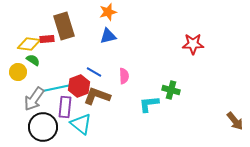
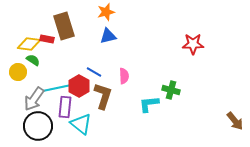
orange star: moved 2 px left
red rectangle: rotated 16 degrees clockwise
red hexagon: rotated 10 degrees counterclockwise
brown L-shape: moved 6 px right; rotated 88 degrees clockwise
black circle: moved 5 px left, 1 px up
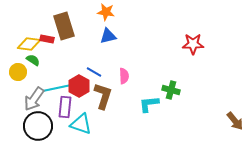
orange star: rotated 24 degrees clockwise
cyan triangle: rotated 20 degrees counterclockwise
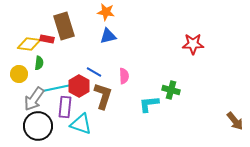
green semicircle: moved 6 px right, 3 px down; rotated 64 degrees clockwise
yellow circle: moved 1 px right, 2 px down
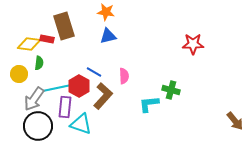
brown L-shape: rotated 24 degrees clockwise
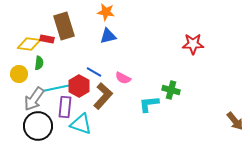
pink semicircle: moved 1 px left, 2 px down; rotated 119 degrees clockwise
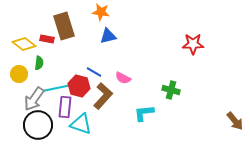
orange star: moved 5 px left
yellow diamond: moved 5 px left; rotated 30 degrees clockwise
red hexagon: rotated 15 degrees counterclockwise
cyan L-shape: moved 5 px left, 9 px down
black circle: moved 1 px up
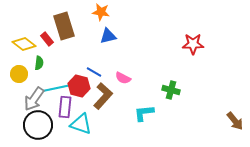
red rectangle: rotated 40 degrees clockwise
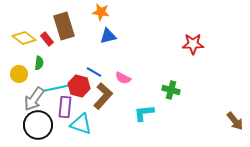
yellow diamond: moved 6 px up
